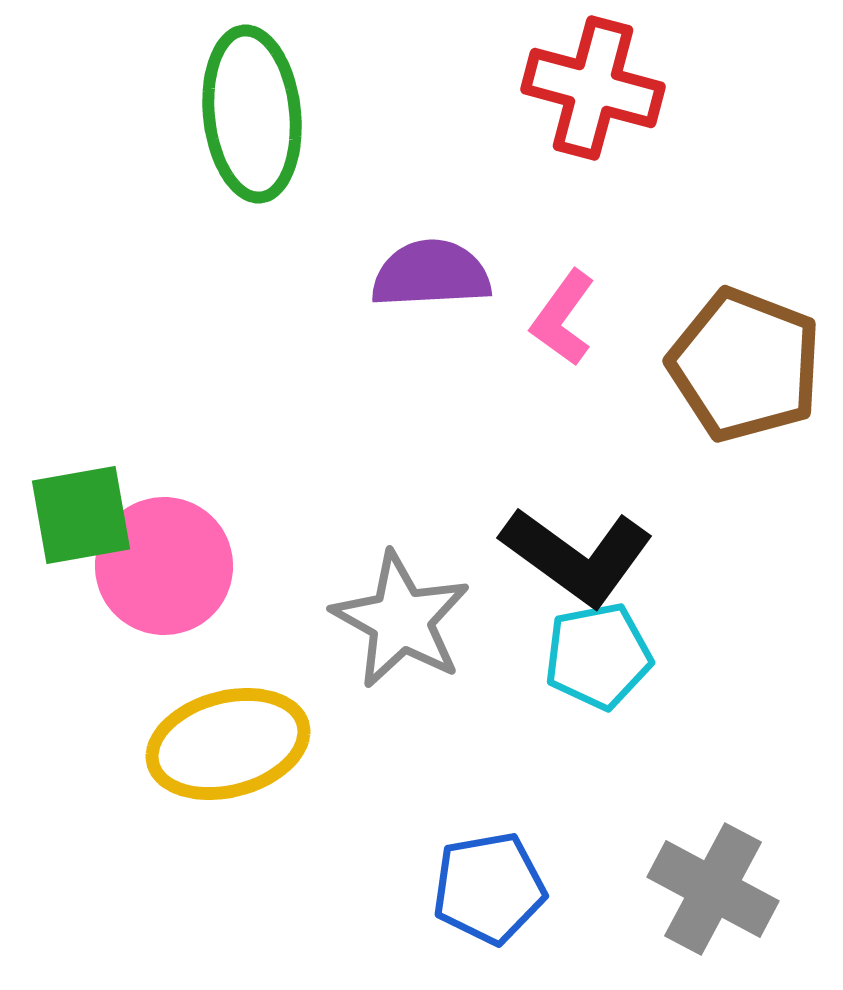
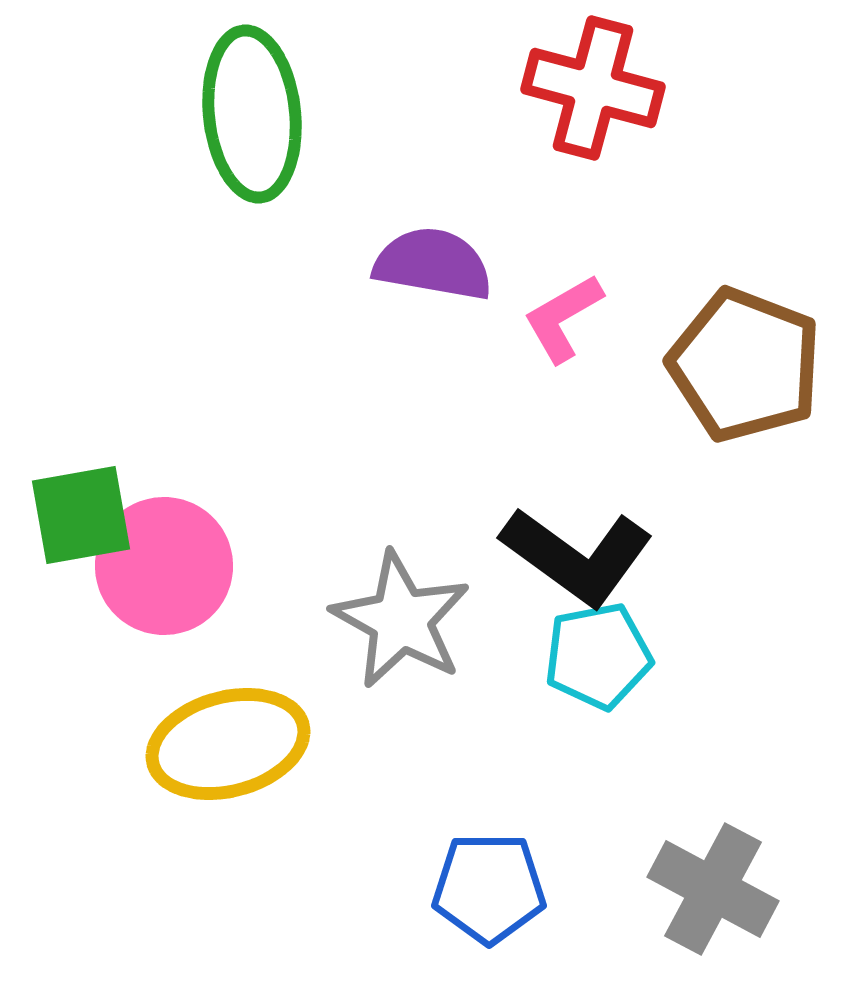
purple semicircle: moved 2 px right, 10 px up; rotated 13 degrees clockwise
pink L-shape: rotated 24 degrees clockwise
blue pentagon: rotated 10 degrees clockwise
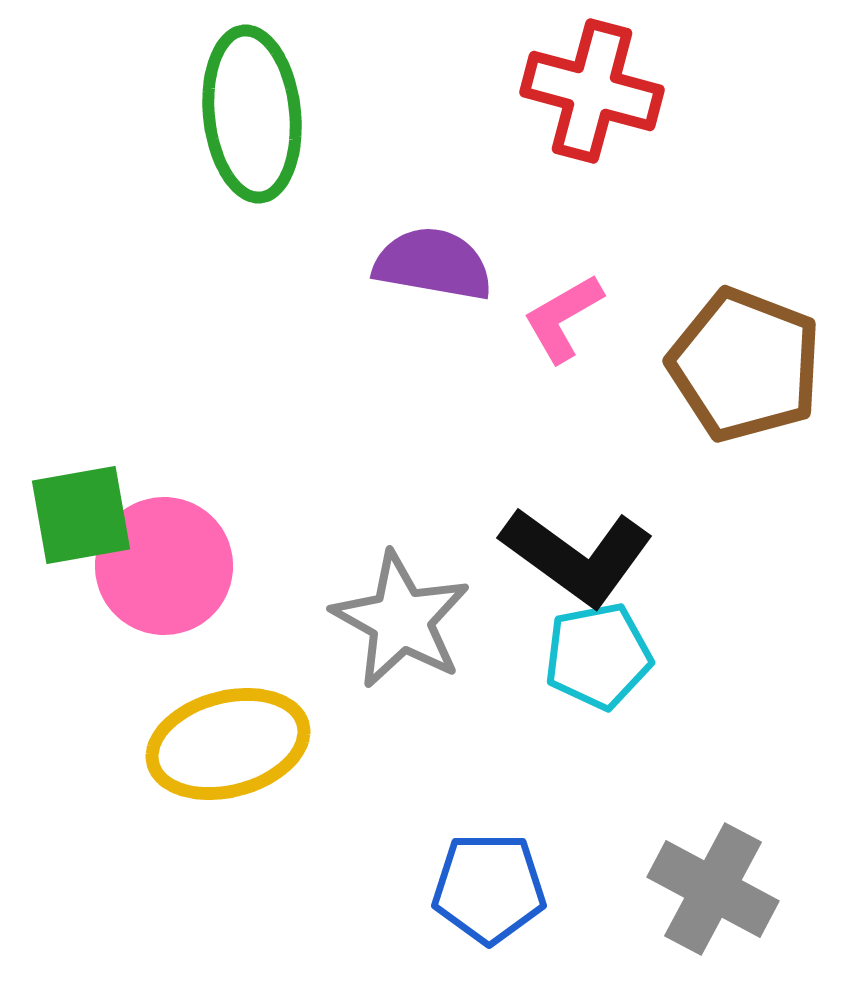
red cross: moved 1 px left, 3 px down
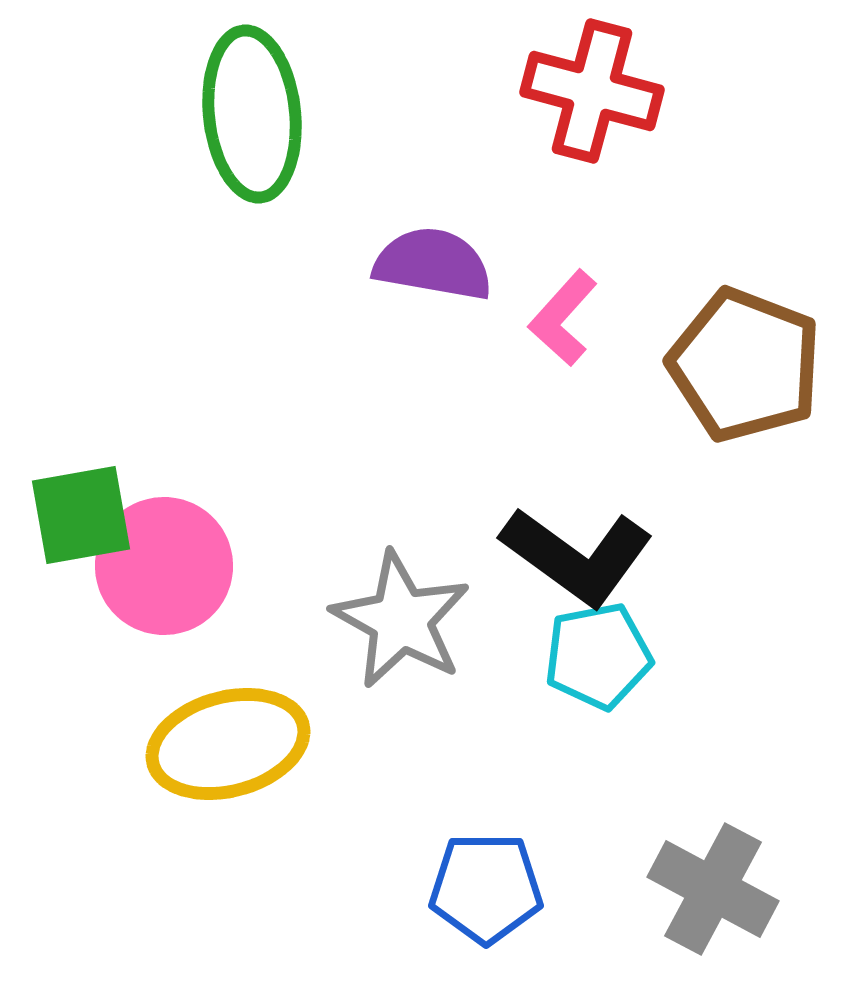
pink L-shape: rotated 18 degrees counterclockwise
blue pentagon: moved 3 px left
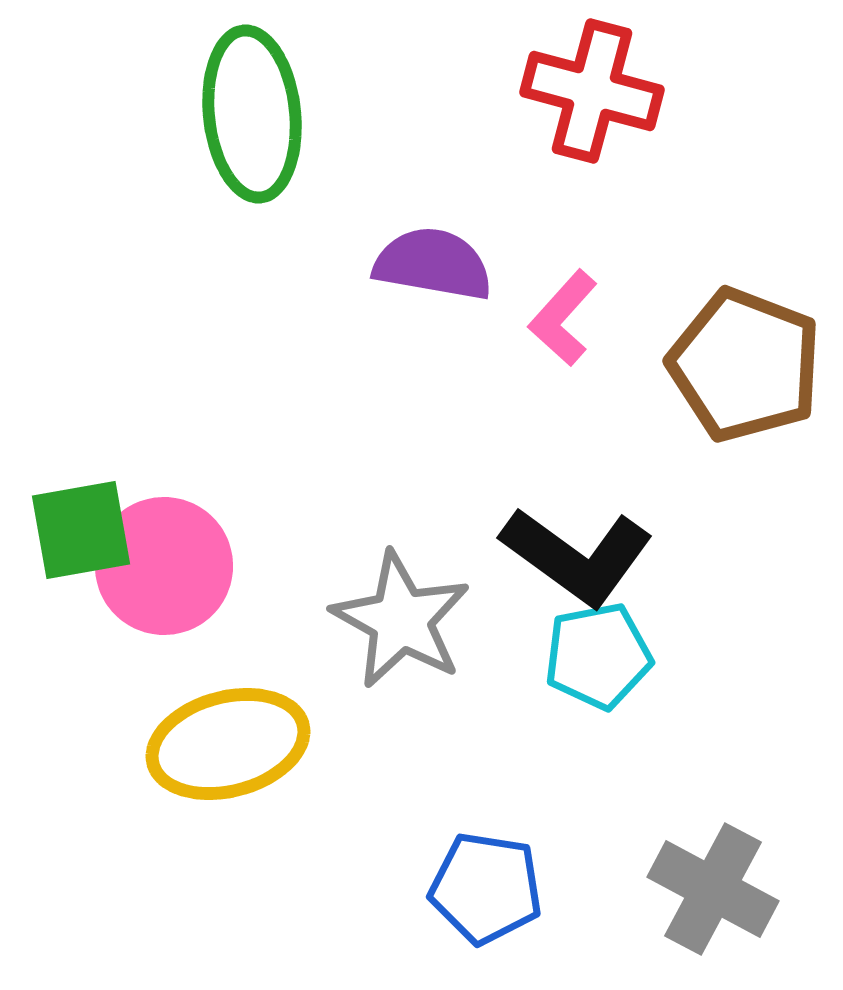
green square: moved 15 px down
blue pentagon: rotated 9 degrees clockwise
